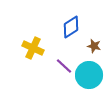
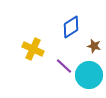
yellow cross: moved 1 px down
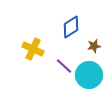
brown star: rotated 24 degrees counterclockwise
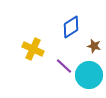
brown star: rotated 24 degrees clockwise
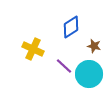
cyan circle: moved 1 px up
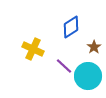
brown star: moved 1 px down; rotated 24 degrees clockwise
cyan circle: moved 1 px left, 2 px down
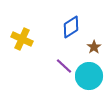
yellow cross: moved 11 px left, 10 px up
cyan circle: moved 1 px right
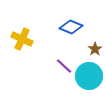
blue diamond: rotated 55 degrees clockwise
brown star: moved 1 px right, 2 px down
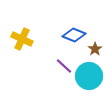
blue diamond: moved 3 px right, 8 px down
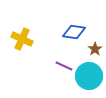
blue diamond: moved 3 px up; rotated 15 degrees counterclockwise
purple line: rotated 18 degrees counterclockwise
